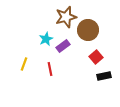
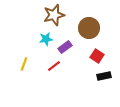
brown star: moved 12 px left, 2 px up
brown circle: moved 1 px right, 2 px up
cyan star: rotated 16 degrees clockwise
purple rectangle: moved 2 px right, 1 px down
red square: moved 1 px right, 1 px up; rotated 16 degrees counterclockwise
red line: moved 4 px right, 3 px up; rotated 64 degrees clockwise
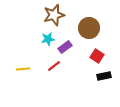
cyan star: moved 2 px right
yellow line: moved 1 px left, 5 px down; rotated 64 degrees clockwise
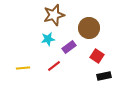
purple rectangle: moved 4 px right
yellow line: moved 1 px up
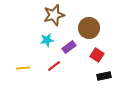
cyan star: moved 1 px left, 1 px down
red square: moved 1 px up
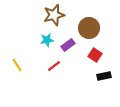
purple rectangle: moved 1 px left, 2 px up
red square: moved 2 px left
yellow line: moved 6 px left, 3 px up; rotated 64 degrees clockwise
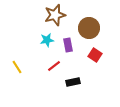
brown star: moved 1 px right
purple rectangle: rotated 64 degrees counterclockwise
yellow line: moved 2 px down
black rectangle: moved 31 px left, 6 px down
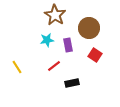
brown star: rotated 25 degrees counterclockwise
black rectangle: moved 1 px left, 1 px down
